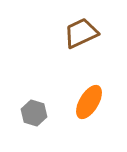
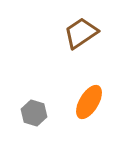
brown trapezoid: rotated 9 degrees counterclockwise
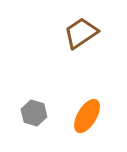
orange ellipse: moved 2 px left, 14 px down
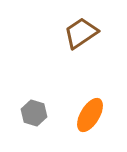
orange ellipse: moved 3 px right, 1 px up
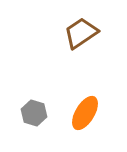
orange ellipse: moved 5 px left, 2 px up
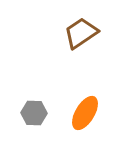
gray hexagon: rotated 15 degrees counterclockwise
